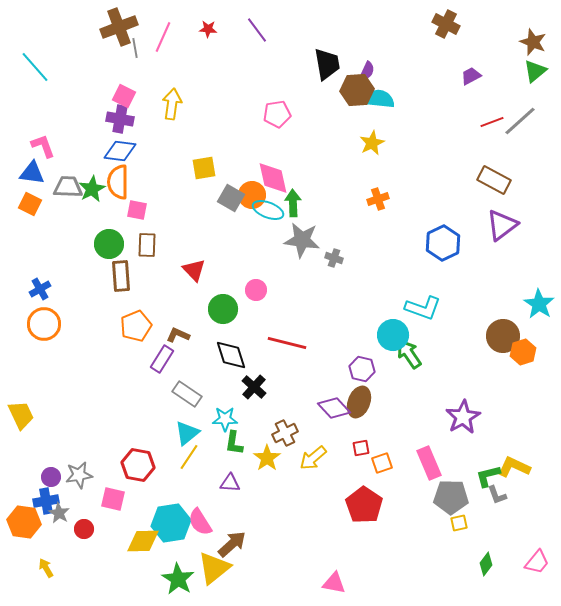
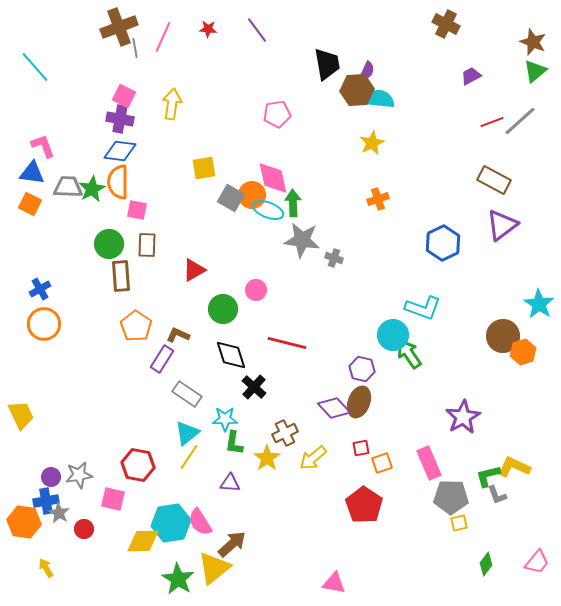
red triangle at (194, 270): rotated 45 degrees clockwise
orange pentagon at (136, 326): rotated 16 degrees counterclockwise
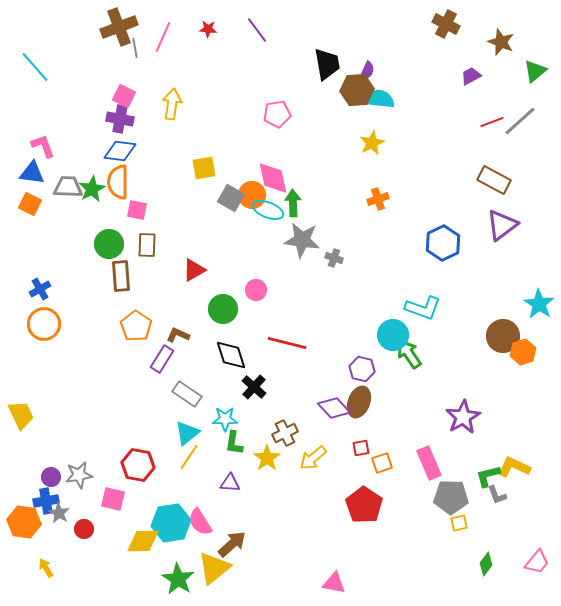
brown star at (533, 42): moved 32 px left
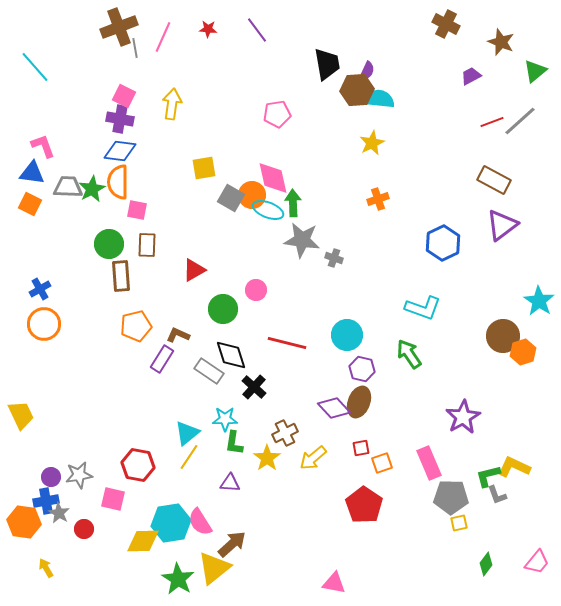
cyan star at (539, 304): moved 3 px up
orange pentagon at (136, 326): rotated 24 degrees clockwise
cyan circle at (393, 335): moved 46 px left
gray rectangle at (187, 394): moved 22 px right, 23 px up
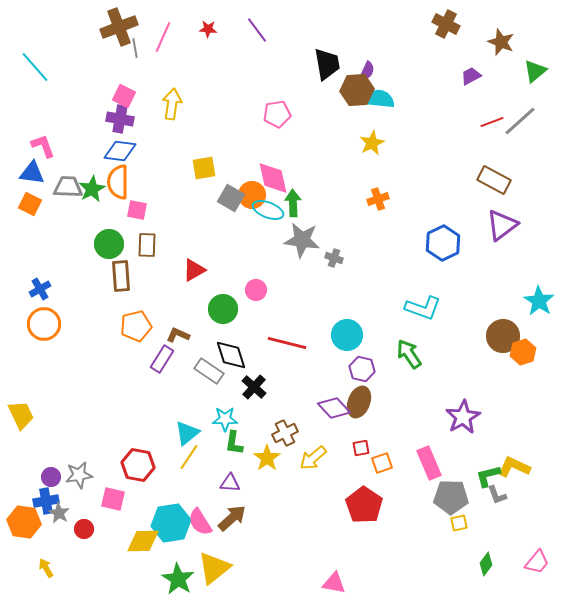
brown arrow at (232, 544): moved 26 px up
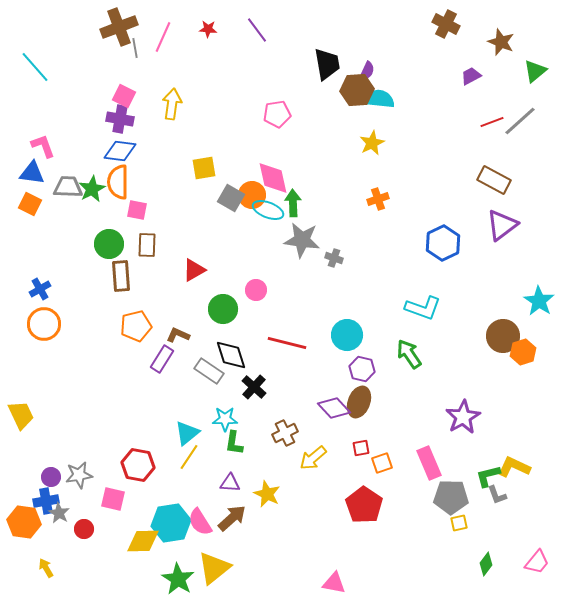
yellow star at (267, 458): moved 36 px down; rotated 12 degrees counterclockwise
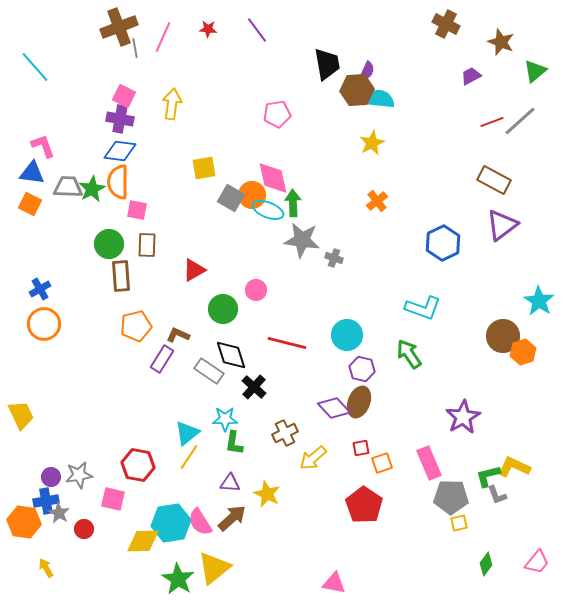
orange cross at (378, 199): moved 1 px left, 2 px down; rotated 20 degrees counterclockwise
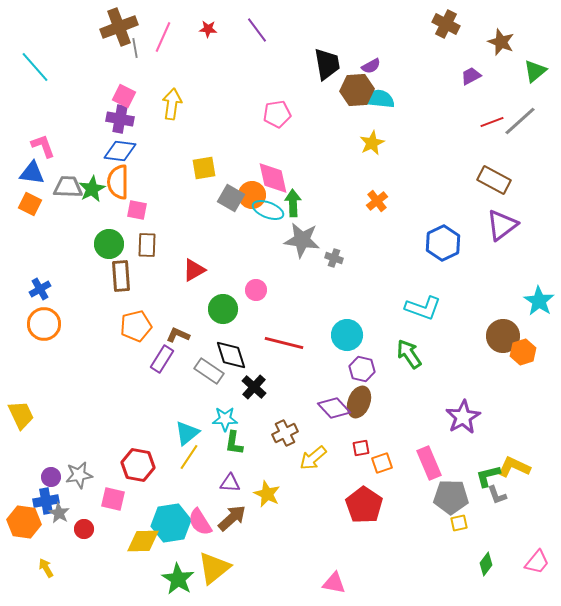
purple semicircle at (367, 71): moved 4 px right, 5 px up; rotated 36 degrees clockwise
red line at (287, 343): moved 3 px left
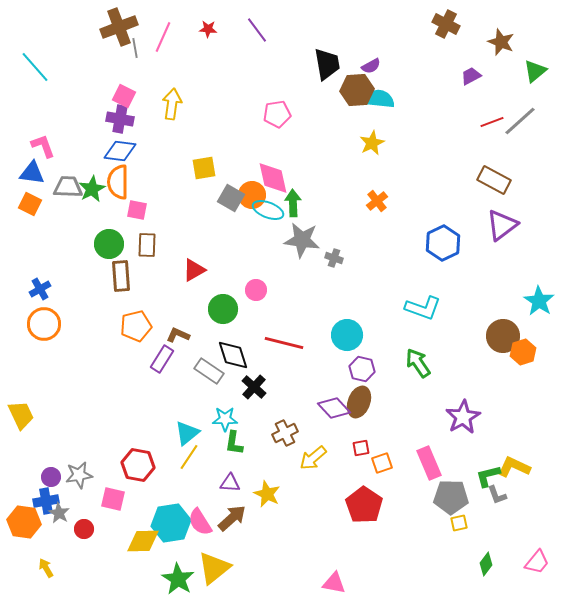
green arrow at (409, 354): moved 9 px right, 9 px down
black diamond at (231, 355): moved 2 px right
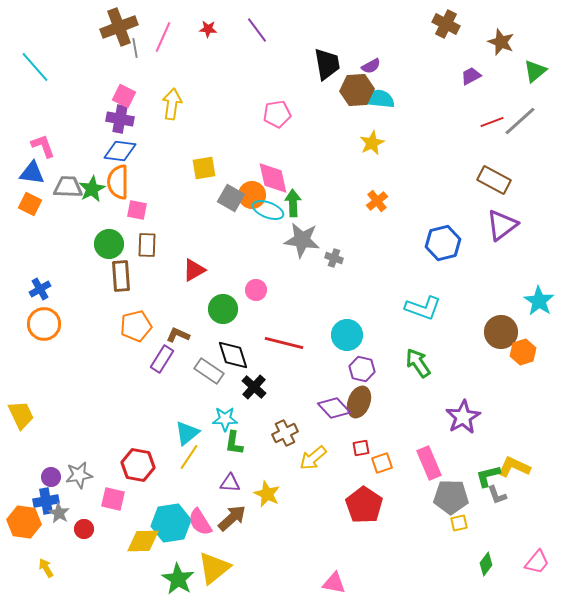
blue hexagon at (443, 243): rotated 12 degrees clockwise
brown circle at (503, 336): moved 2 px left, 4 px up
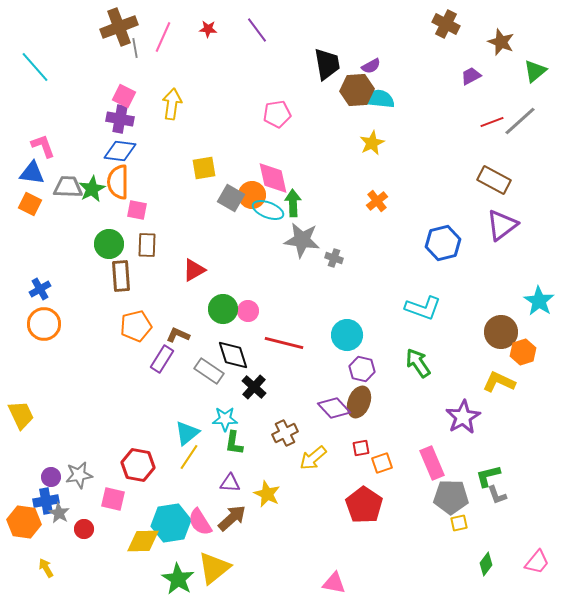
pink circle at (256, 290): moved 8 px left, 21 px down
pink rectangle at (429, 463): moved 3 px right
yellow L-shape at (514, 467): moved 15 px left, 85 px up
